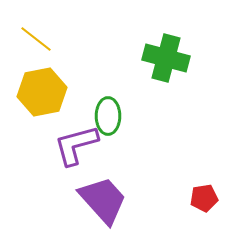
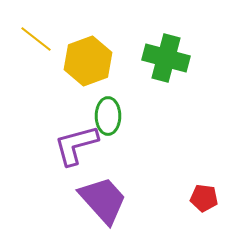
yellow hexagon: moved 46 px right, 31 px up; rotated 9 degrees counterclockwise
red pentagon: rotated 16 degrees clockwise
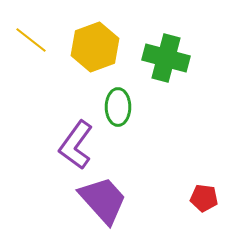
yellow line: moved 5 px left, 1 px down
yellow hexagon: moved 7 px right, 14 px up
green ellipse: moved 10 px right, 9 px up
purple L-shape: rotated 39 degrees counterclockwise
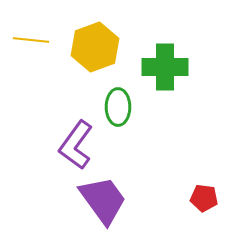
yellow line: rotated 32 degrees counterclockwise
green cross: moved 1 px left, 9 px down; rotated 15 degrees counterclockwise
purple trapezoid: rotated 6 degrees clockwise
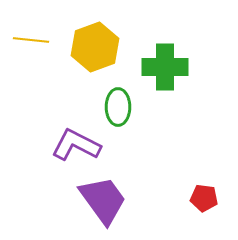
purple L-shape: rotated 81 degrees clockwise
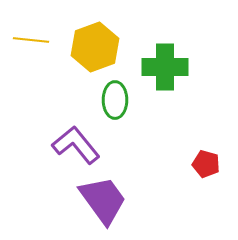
green ellipse: moved 3 px left, 7 px up
purple L-shape: rotated 24 degrees clockwise
red pentagon: moved 2 px right, 34 px up; rotated 8 degrees clockwise
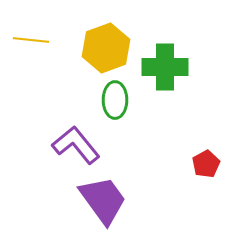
yellow hexagon: moved 11 px right, 1 px down
red pentagon: rotated 28 degrees clockwise
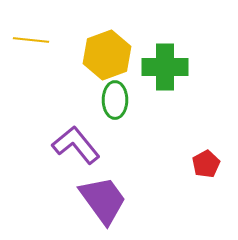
yellow hexagon: moved 1 px right, 7 px down
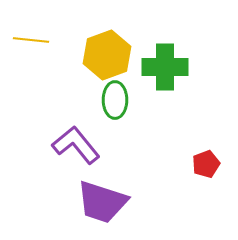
red pentagon: rotated 8 degrees clockwise
purple trapezoid: moved 1 px left, 2 px down; rotated 144 degrees clockwise
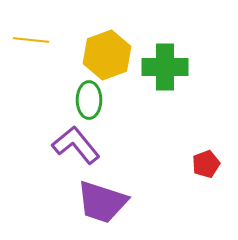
green ellipse: moved 26 px left
